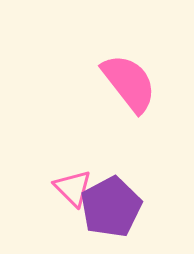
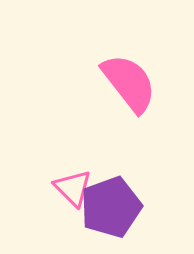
purple pentagon: rotated 8 degrees clockwise
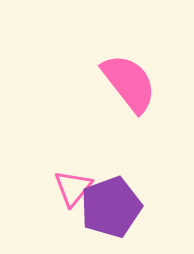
pink triangle: rotated 24 degrees clockwise
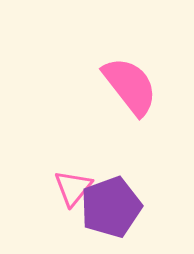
pink semicircle: moved 1 px right, 3 px down
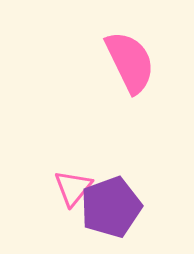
pink semicircle: moved 24 px up; rotated 12 degrees clockwise
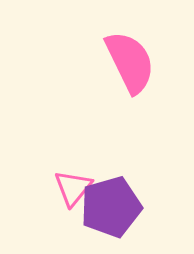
purple pentagon: rotated 4 degrees clockwise
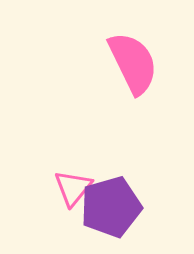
pink semicircle: moved 3 px right, 1 px down
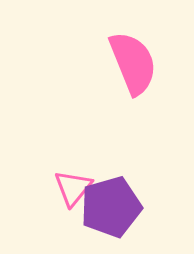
pink semicircle: rotated 4 degrees clockwise
